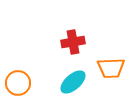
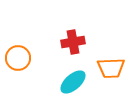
orange circle: moved 25 px up
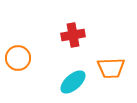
red cross: moved 7 px up
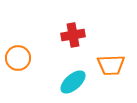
orange trapezoid: moved 3 px up
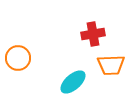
red cross: moved 20 px right, 1 px up
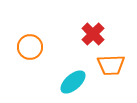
red cross: rotated 35 degrees counterclockwise
orange circle: moved 12 px right, 11 px up
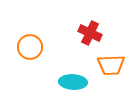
red cross: moved 3 px left, 1 px up; rotated 20 degrees counterclockwise
cyan ellipse: rotated 44 degrees clockwise
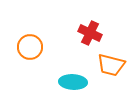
orange trapezoid: rotated 16 degrees clockwise
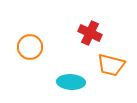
cyan ellipse: moved 2 px left
